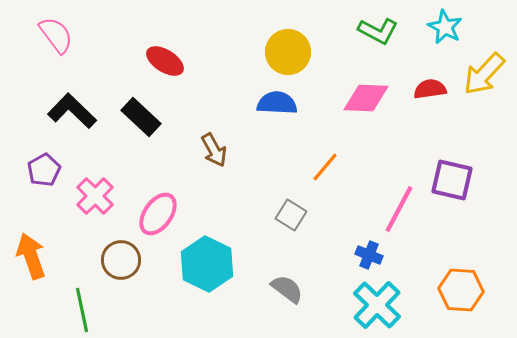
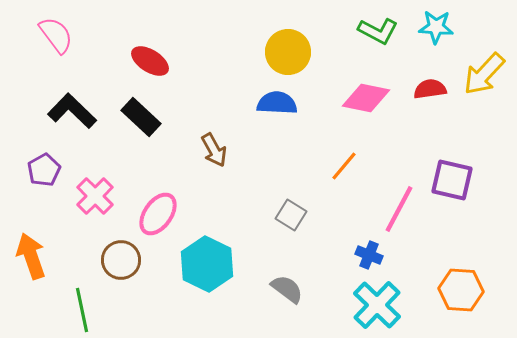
cyan star: moved 9 px left; rotated 24 degrees counterclockwise
red ellipse: moved 15 px left
pink diamond: rotated 9 degrees clockwise
orange line: moved 19 px right, 1 px up
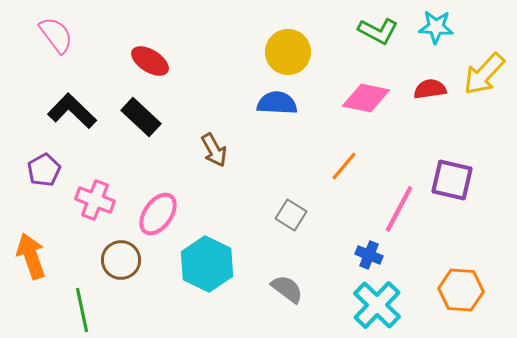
pink cross: moved 4 px down; rotated 24 degrees counterclockwise
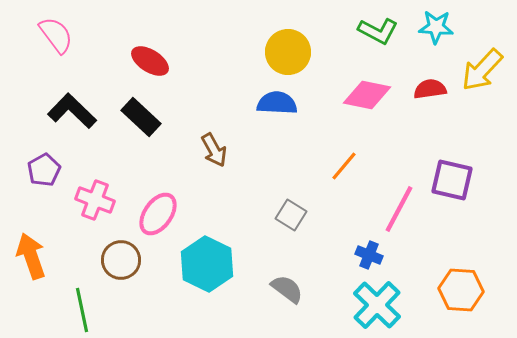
yellow arrow: moved 2 px left, 4 px up
pink diamond: moved 1 px right, 3 px up
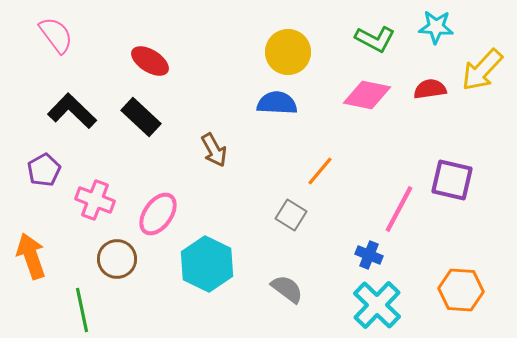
green L-shape: moved 3 px left, 8 px down
orange line: moved 24 px left, 5 px down
brown circle: moved 4 px left, 1 px up
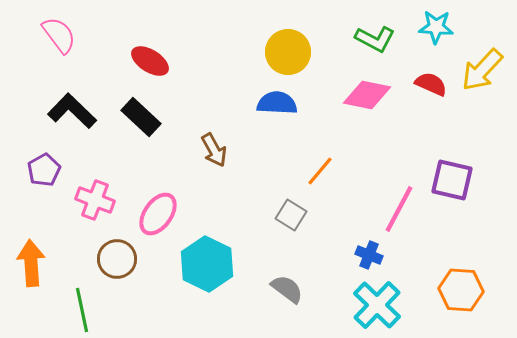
pink semicircle: moved 3 px right
red semicircle: moved 1 px right, 5 px up; rotated 32 degrees clockwise
orange arrow: moved 7 px down; rotated 15 degrees clockwise
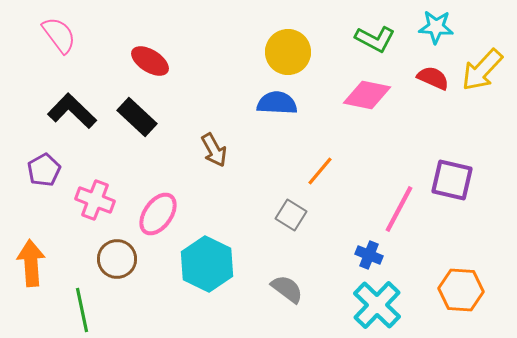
red semicircle: moved 2 px right, 6 px up
black rectangle: moved 4 px left
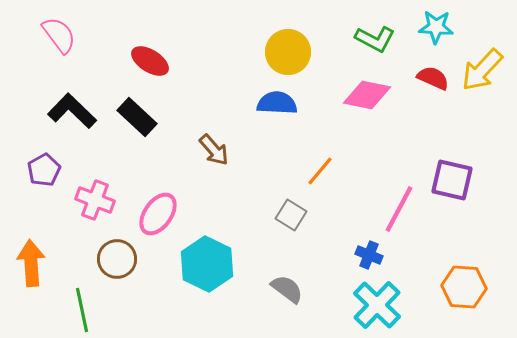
brown arrow: rotated 12 degrees counterclockwise
orange hexagon: moved 3 px right, 3 px up
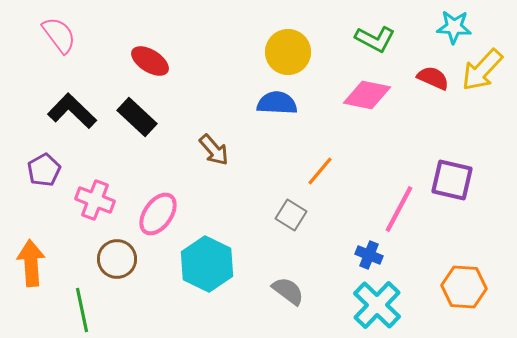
cyan star: moved 18 px right
gray semicircle: moved 1 px right, 2 px down
